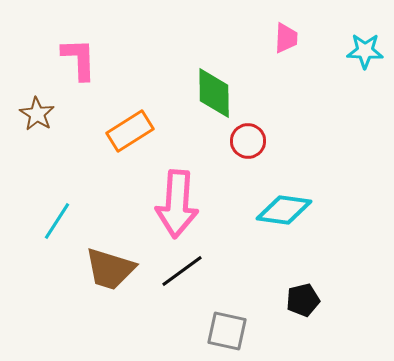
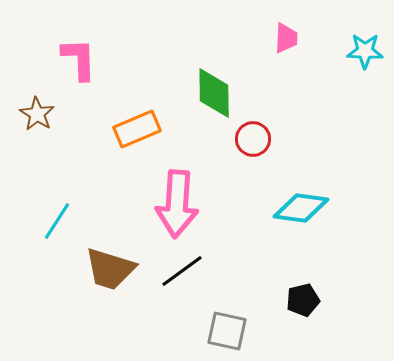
orange rectangle: moved 7 px right, 2 px up; rotated 9 degrees clockwise
red circle: moved 5 px right, 2 px up
cyan diamond: moved 17 px right, 2 px up
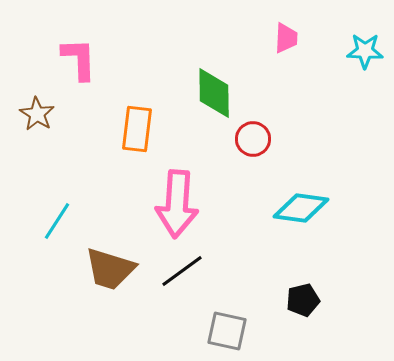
orange rectangle: rotated 60 degrees counterclockwise
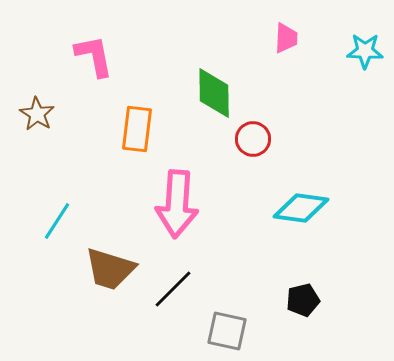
pink L-shape: moved 15 px right, 3 px up; rotated 9 degrees counterclockwise
black line: moved 9 px left, 18 px down; rotated 9 degrees counterclockwise
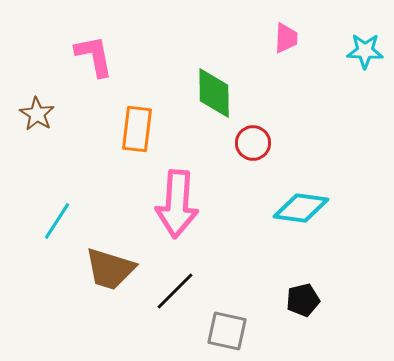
red circle: moved 4 px down
black line: moved 2 px right, 2 px down
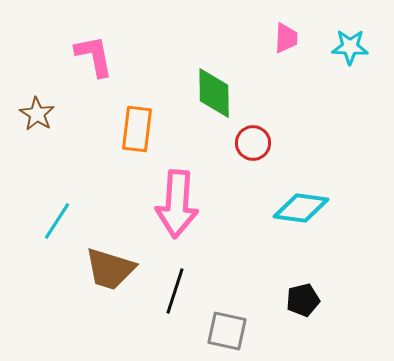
cyan star: moved 15 px left, 4 px up
black line: rotated 27 degrees counterclockwise
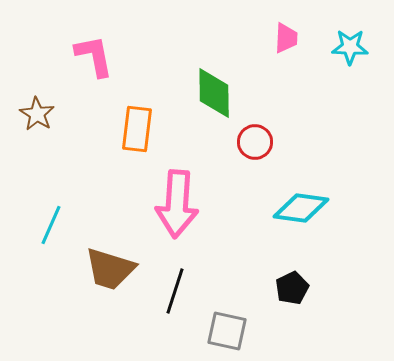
red circle: moved 2 px right, 1 px up
cyan line: moved 6 px left, 4 px down; rotated 9 degrees counterclockwise
black pentagon: moved 11 px left, 12 px up; rotated 12 degrees counterclockwise
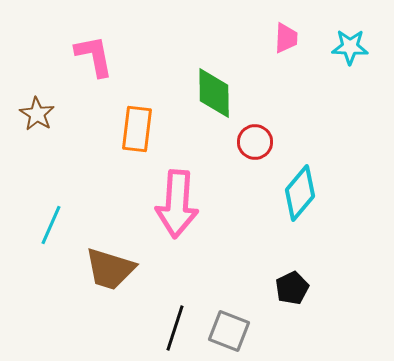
cyan diamond: moved 1 px left, 15 px up; rotated 58 degrees counterclockwise
black line: moved 37 px down
gray square: moved 2 px right; rotated 9 degrees clockwise
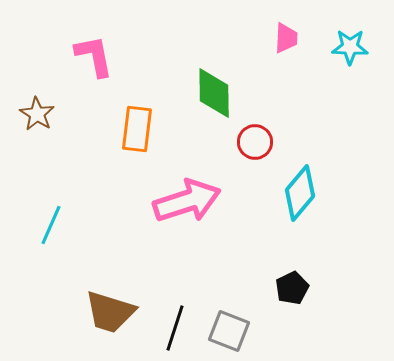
pink arrow: moved 10 px right, 3 px up; rotated 112 degrees counterclockwise
brown trapezoid: moved 43 px down
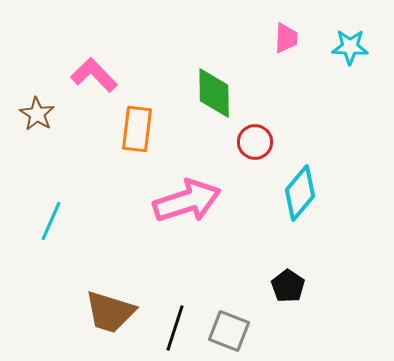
pink L-shape: moved 19 px down; rotated 33 degrees counterclockwise
cyan line: moved 4 px up
black pentagon: moved 4 px left, 2 px up; rotated 12 degrees counterclockwise
